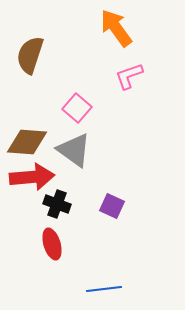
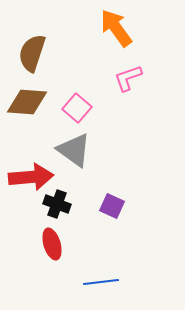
brown semicircle: moved 2 px right, 2 px up
pink L-shape: moved 1 px left, 2 px down
brown diamond: moved 40 px up
red arrow: moved 1 px left
blue line: moved 3 px left, 7 px up
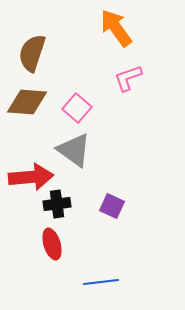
black cross: rotated 28 degrees counterclockwise
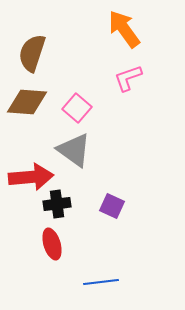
orange arrow: moved 8 px right, 1 px down
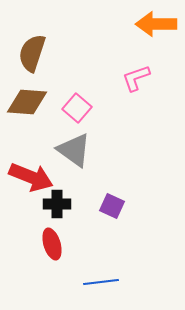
orange arrow: moved 32 px right, 5 px up; rotated 54 degrees counterclockwise
pink L-shape: moved 8 px right
red arrow: rotated 27 degrees clockwise
black cross: rotated 8 degrees clockwise
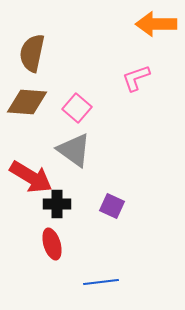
brown semicircle: rotated 6 degrees counterclockwise
red arrow: rotated 9 degrees clockwise
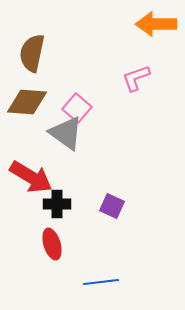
gray triangle: moved 8 px left, 17 px up
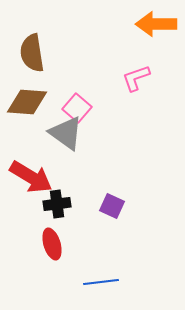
brown semicircle: rotated 21 degrees counterclockwise
black cross: rotated 8 degrees counterclockwise
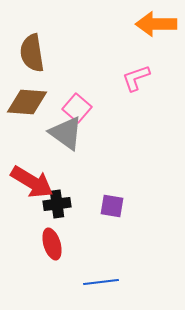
red arrow: moved 1 px right, 5 px down
purple square: rotated 15 degrees counterclockwise
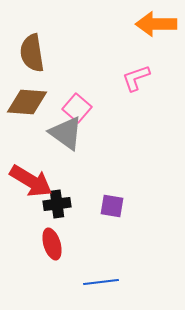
red arrow: moved 1 px left, 1 px up
